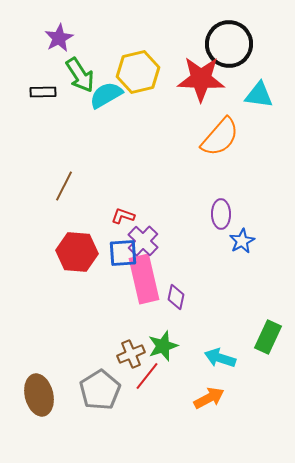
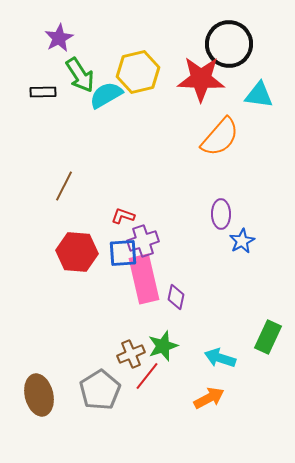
purple cross: rotated 28 degrees clockwise
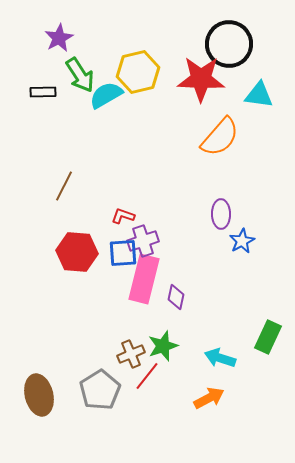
pink rectangle: rotated 27 degrees clockwise
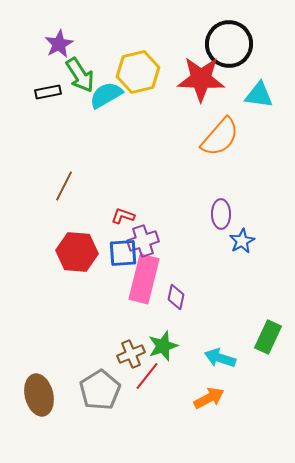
purple star: moved 6 px down
black rectangle: moved 5 px right; rotated 10 degrees counterclockwise
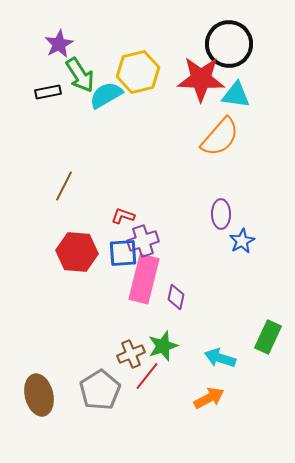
cyan triangle: moved 23 px left
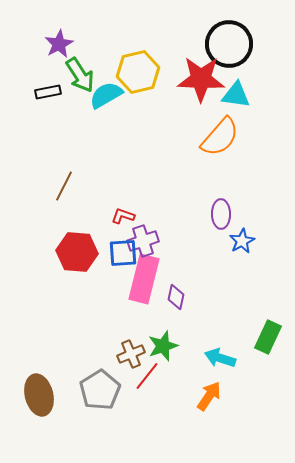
orange arrow: moved 2 px up; rotated 28 degrees counterclockwise
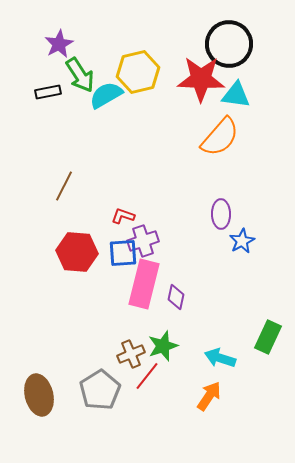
pink rectangle: moved 5 px down
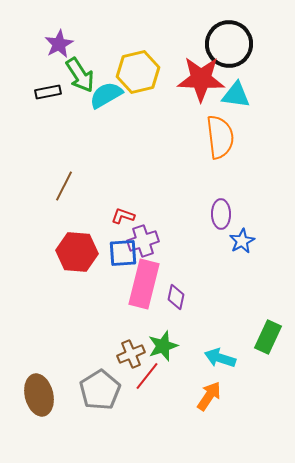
orange semicircle: rotated 48 degrees counterclockwise
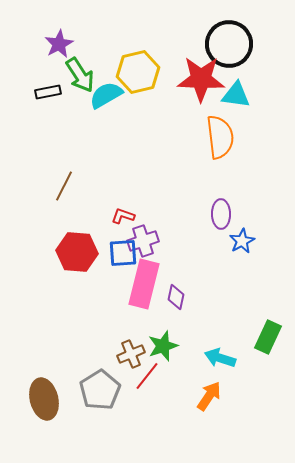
brown ellipse: moved 5 px right, 4 px down
